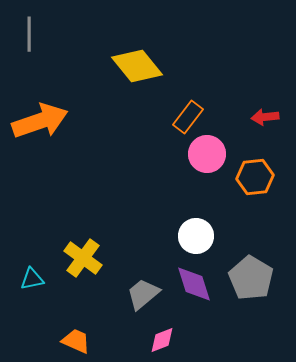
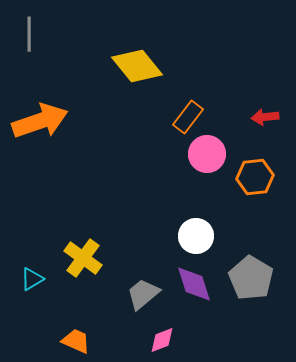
cyan triangle: rotated 20 degrees counterclockwise
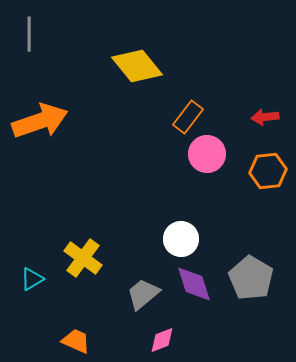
orange hexagon: moved 13 px right, 6 px up
white circle: moved 15 px left, 3 px down
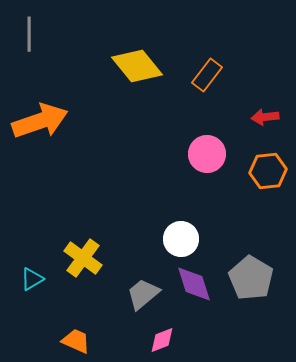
orange rectangle: moved 19 px right, 42 px up
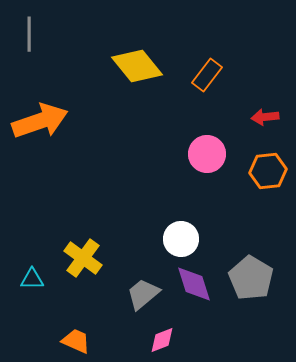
cyan triangle: rotated 30 degrees clockwise
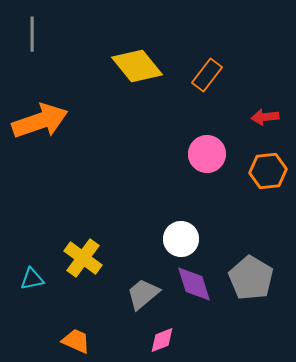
gray line: moved 3 px right
cyan triangle: rotated 10 degrees counterclockwise
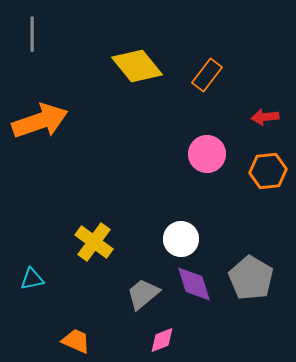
yellow cross: moved 11 px right, 16 px up
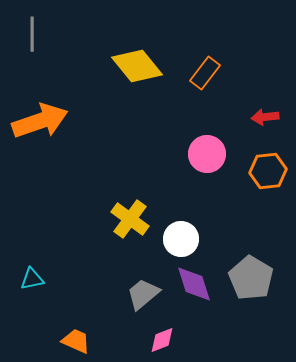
orange rectangle: moved 2 px left, 2 px up
yellow cross: moved 36 px right, 23 px up
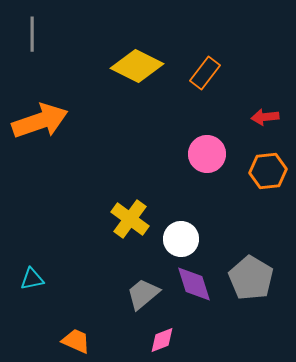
yellow diamond: rotated 24 degrees counterclockwise
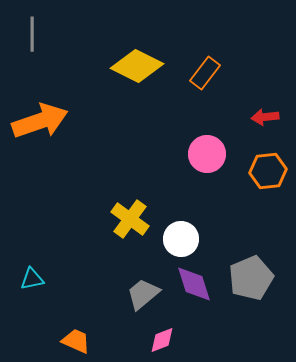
gray pentagon: rotated 18 degrees clockwise
